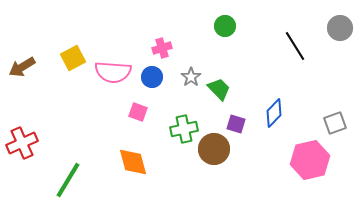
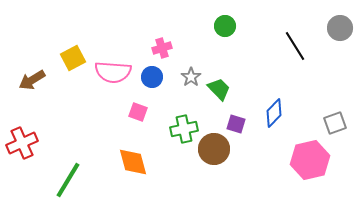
brown arrow: moved 10 px right, 13 px down
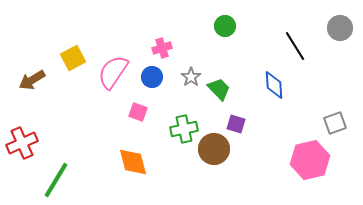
pink semicircle: rotated 120 degrees clockwise
blue diamond: moved 28 px up; rotated 48 degrees counterclockwise
green line: moved 12 px left
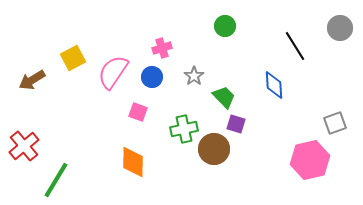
gray star: moved 3 px right, 1 px up
green trapezoid: moved 5 px right, 8 px down
red cross: moved 2 px right, 3 px down; rotated 16 degrees counterclockwise
orange diamond: rotated 16 degrees clockwise
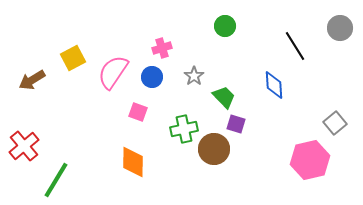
gray square: rotated 20 degrees counterclockwise
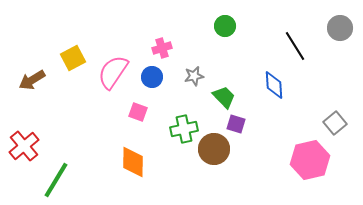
gray star: rotated 24 degrees clockwise
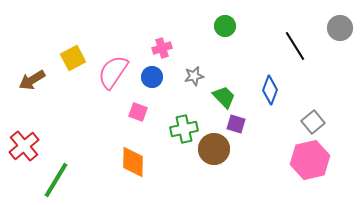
blue diamond: moved 4 px left, 5 px down; rotated 24 degrees clockwise
gray square: moved 22 px left, 1 px up
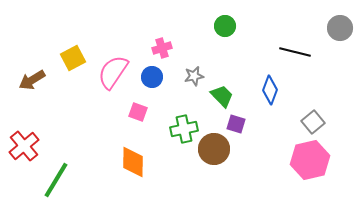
black line: moved 6 px down; rotated 44 degrees counterclockwise
green trapezoid: moved 2 px left, 1 px up
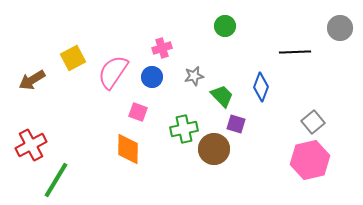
black line: rotated 16 degrees counterclockwise
blue diamond: moved 9 px left, 3 px up
red cross: moved 7 px right, 1 px up; rotated 12 degrees clockwise
orange diamond: moved 5 px left, 13 px up
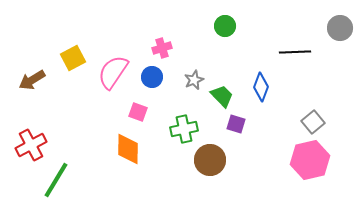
gray star: moved 4 px down; rotated 12 degrees counterclockwise
brown circle: moved 4 px left, 11 px down
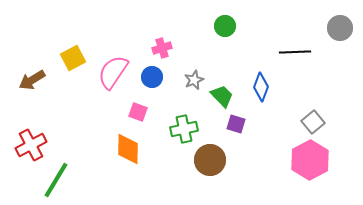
pink hexagon: rotated 15 degrees counterclockwise
